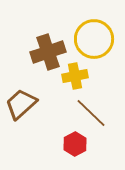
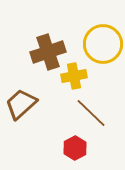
yellow circle: moved 9 px right, 5 px down
yellow cross: moved 1 px left
red hexagon: moved 4 px down
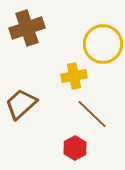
brown cross: moved 21 px left, 24 px up
brown line: moved 1 px right, 1 px down
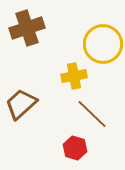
red hexagon: rotated 15 degrees counterclockwise
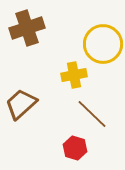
yellow cross: moved 1 px up
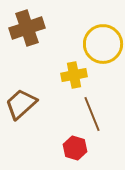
brown line: rotated 24 degrees clockwise
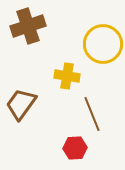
brown cross: moved 1 px right, 2 px up
yellow cross: moved 7 px left, 1 px down; rotated 20 degrees clockwise
brown trapezoid: rotated 12 degrees counterclockwise
red hexagon: rotated 20 degrees counterclockwise
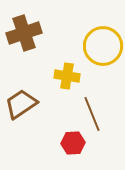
brown cross: moved 4 px left, 7 px down
yellow circle: moved 2 px down
brown trapezoid: rotated 20 degrees clockwise
red hexagon: moved 2 px left, 5 px up
